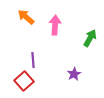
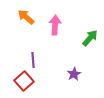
green arrow: rotated 12 degrees clockwise
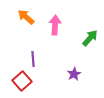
purple line: moved 1 px up
red square: moved 2 px left
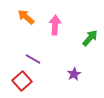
purple line: rotated 56 degrees counterclockwise
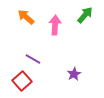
green arrow: moved 5 px left, 23 px up
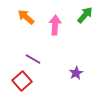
purple star: moved 2 px right, 1 px up
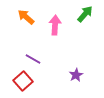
green arrow: moved 1 px up
purple star: moved 2 px down
red square: moved 1 px right
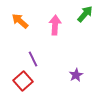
orange arrow: moved 6 px left, 4 px down
purple line: rotated 35 degrees clockwise
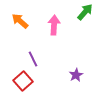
green arrow: moved 2 px up
pink arrow: moved 1 px left
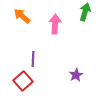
green arrow: rotated 24 degrees counterclockwise
orange arrow: moved 2 px right, 5 px up
pink arrow: moved 1 px right, 1 px up
purple line: rotated 28 degrees clockwise
